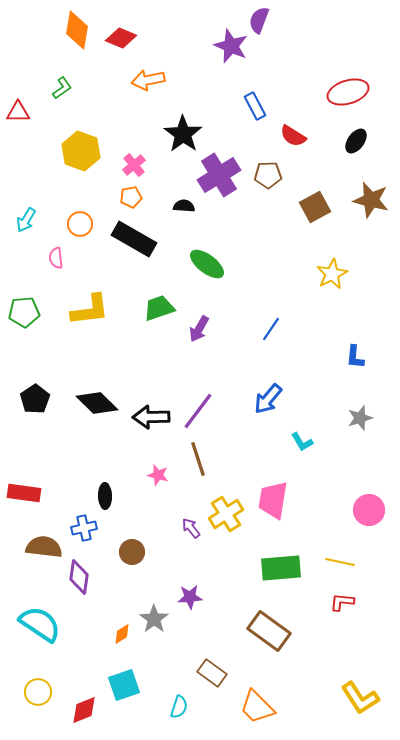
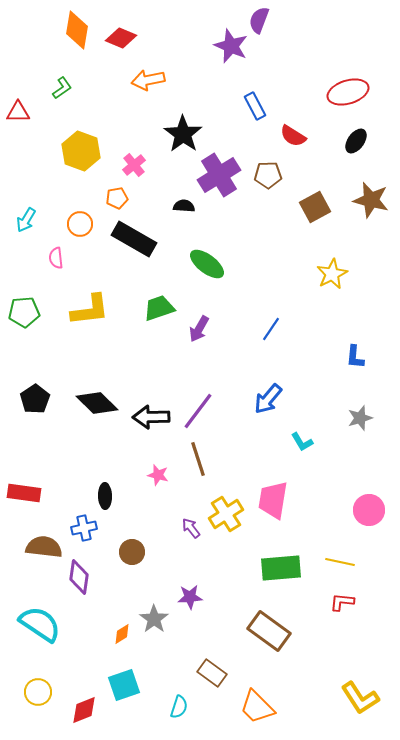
orange pentagon at (131, 197): moved 14 px left, 1 px down
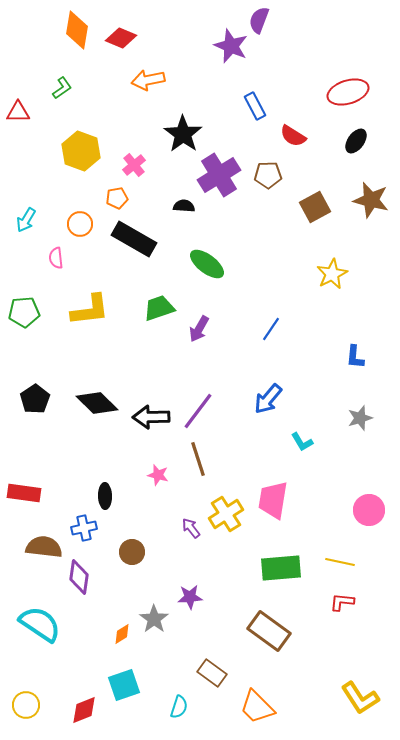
yellow circle at (38, 692): moved 12 px left, 13 px down
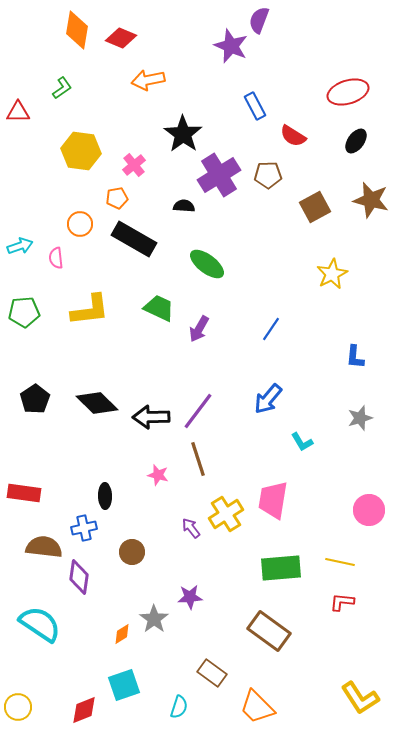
yellow hexagon at (81, 151): rotated 12 degrees counterclockwise
cyan arrow at (26, 220): moved 6 px left, 26 px down; rotated 140 degrees counterclockwise
green trapezoid at (159, 308): rotated 44 degrees clockwise
yellow circle at (26, 705): moved 8 px left, 2 px down
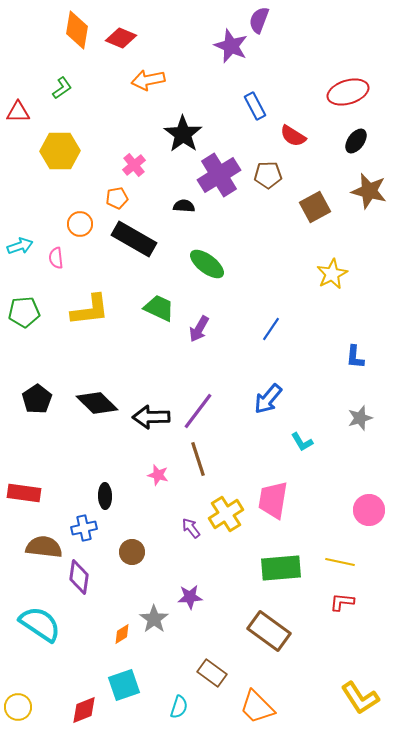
yellow hexagon at (81, 151): moved 21 px left; rotated 9 degrees counterclockwise
brown star at (371, 200): moved 2 px left, 9 px up
black pentagon at (35, 399): moved 2 px right
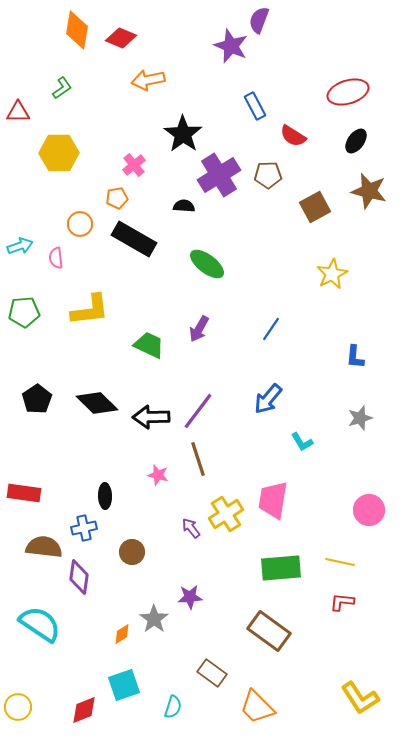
yellow hexagon at (60, 151): moved 1 px left, 2 px down
green trapezoid at (159, 308): moved 10 px left, 37 px down
cyan semicircle at (179, 707): moved 6 px left
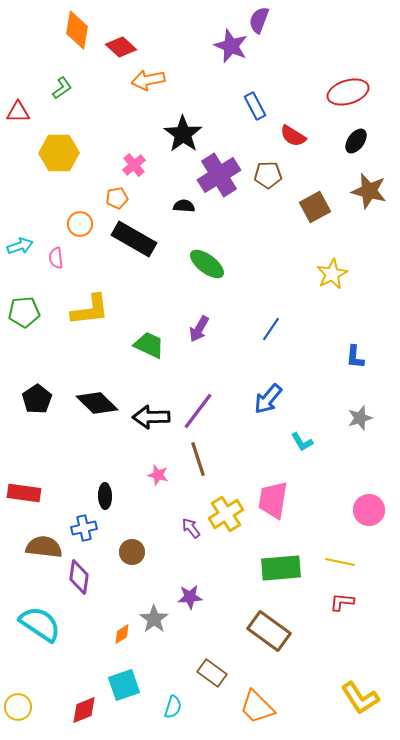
red diamond at (121, 38): moved 9 px down; rotated 20 degrees clockwise
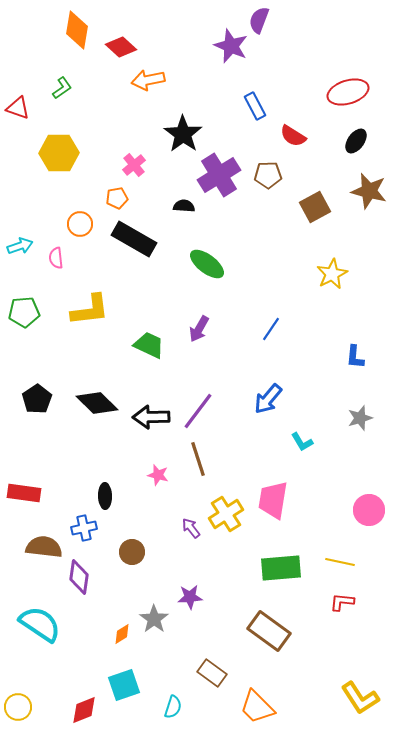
red triangle at (18, 112): moved 4 px up; rotated 20 degrees clockwise
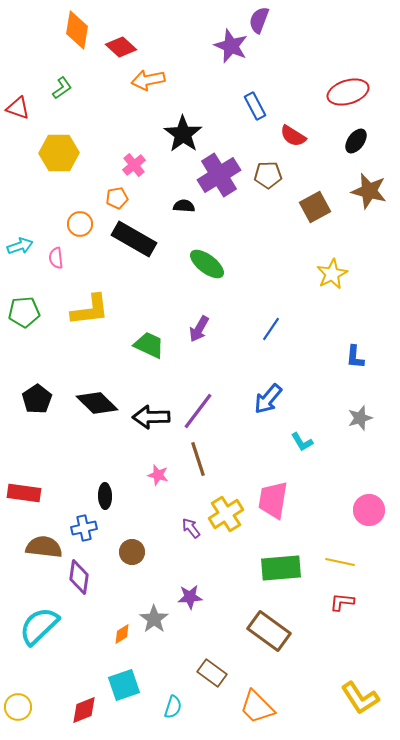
cyan semicircle at (40, 624): moved 1 px left, 2 px down; rotated 78 degrees counterclockwise
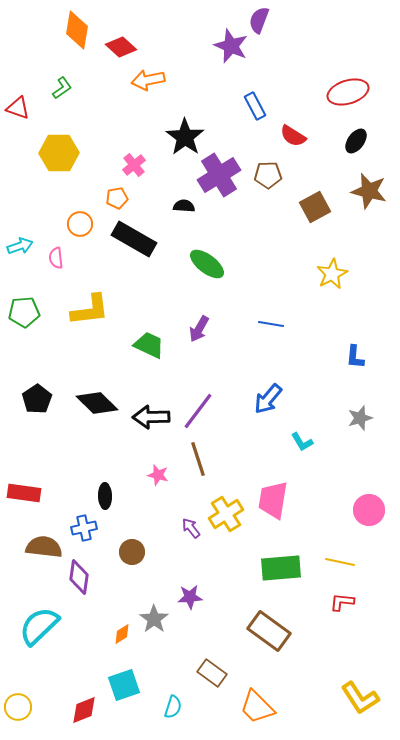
black star at (183, 134): moved 2 px right, 3 px down
blue line at (271, 329): moved 5 px up; rotated 65 degrees clockwise
